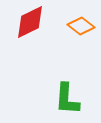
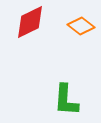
green L-shape: moved 1 px left, 1 px down
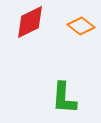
green L-shape: moved 2 px left, 2 px up
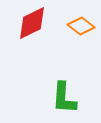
red diamond: moved 2 px right, 1 px down
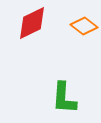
orange diamond: moved 3 px right
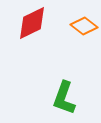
green L-shape: rotated 16 degrees clockwise
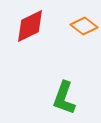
red diamond: moved 2 px left, 3 px down
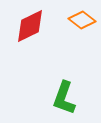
orange diamond: moved 2 px left, 6 px up
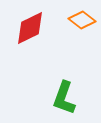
red diamond: moved 2 px down
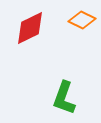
orange diamond: rotated 12 degrees counterclockwise
